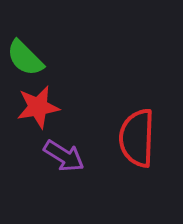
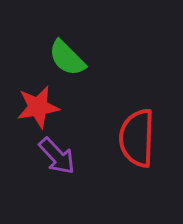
green semicircle: moved 42 px right
purple arrow: moved 7 px left; rotated 15 degrees clockwise
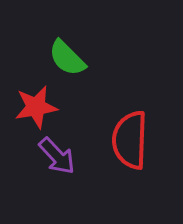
red star: moved 2 px left
red semicircle: moved 7 px left, 2 px down
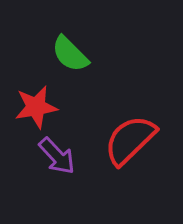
green semicircle: moved 3 px right, 4 px up
red semicircle: rotated 44 degrees clockwise
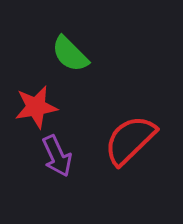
purple arrow: rotated 18 degrees clockwise
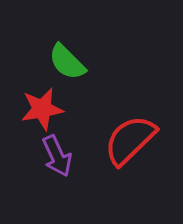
green semicircle: moved 3 px left, 8 px down
red star: moved 6 px right, 2 px down
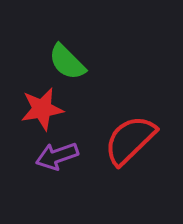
purple arrow: rotated 96 degrees clockwise
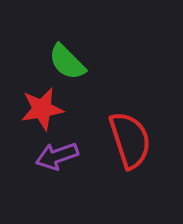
red semicircle: rotated 116 degrees clockwise
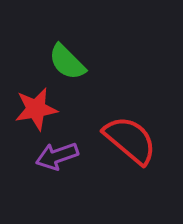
red star: moved 6 px left
red semicircle: rotated 32 degrees counterclockwise
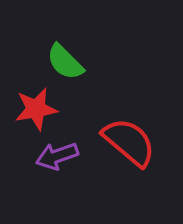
green semicircle: moved 2 px left
red semicircle: moved 1 px left, 2 px down
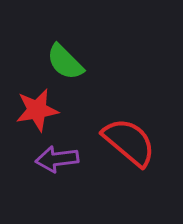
red star: moved 1 px right, 1 px down
purple arrow: moved 3 px down; rotated 12 degrees clockwise
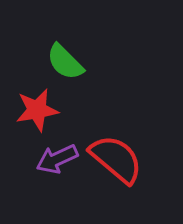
red semicircle: moved 13 px left, 17 px down
purple arrow: rotated 18 degrees counterclockwise
